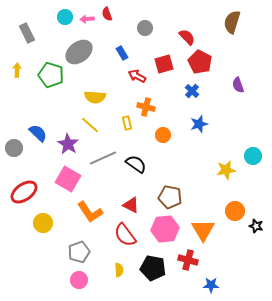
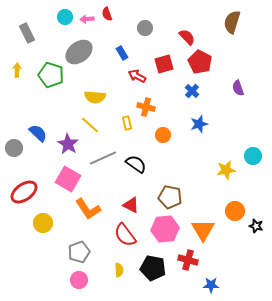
purple semicircle at (238, 85): moved 3 px down
orange L-shape at (90, 212): moved 2 px left, 3 px up
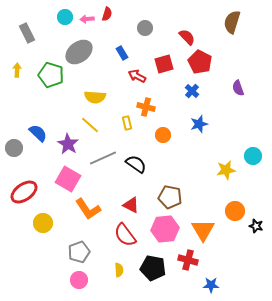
red semicircle at (107, 14): rotated 144 degrees counterclockwise
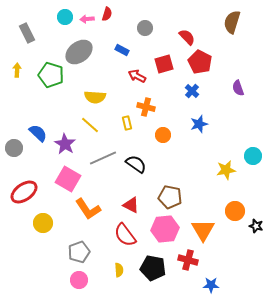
blue rectangle at (122, 53): moved 3 px up; rotated 32 degrees counterclockwise
purple star at (68, 144): moved 3 px left
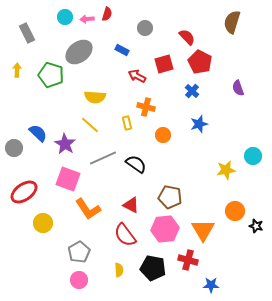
pink square at (68, 179): rotated 10 degrees counterclockwise
gray pentagon at (79, 252): rotated 10 degrees counterclockwise
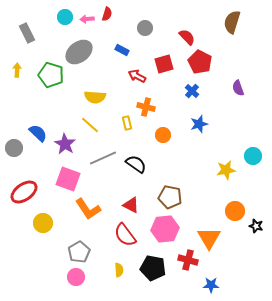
orange triangle at (203, 230): moved 6 px right, 8 px down
pink circle at (79, 280): moved 3 px left, 3 px up
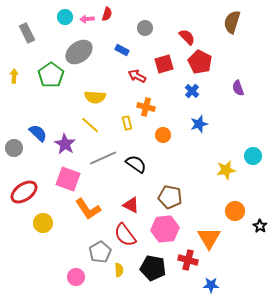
yellow arrow at (17, 70): moved 3 px left, 6 px down
green pentagon at (51, 75): rotated 20 degrees clockwise
black star at (256, 226): moved 4 px right; rotated 16 degrees clockwise
gray pentagon at (79, 252): moved 21 px right
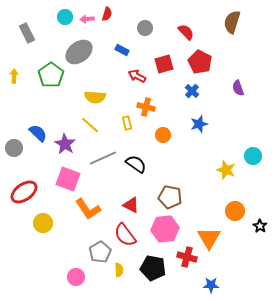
red semicircle at (187, 37): moved 1 px left, 5 px up
yellow star at (226, 170): rotated 30 degrees clockwise
red cross at (188, 260): moved 1 px left, 3 px up
